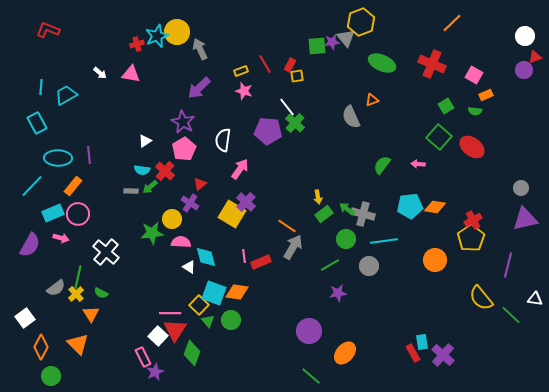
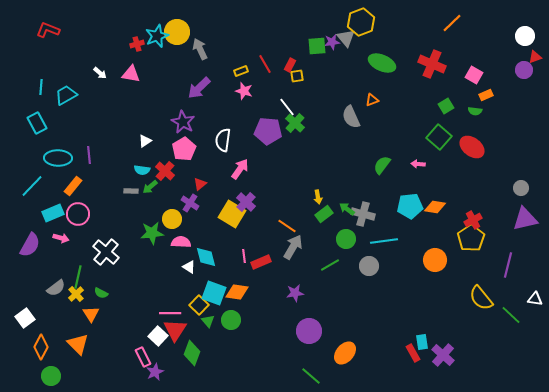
purple star at (338, 293): moved 43 px left
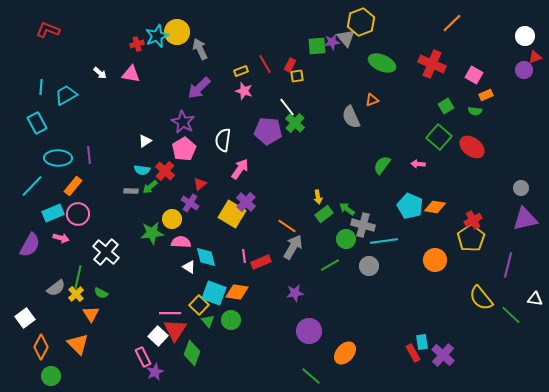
cyan pentagon at (410, 206): rotated 30 degrees clockwise
gray cross at (363, 214): moved 11 px down
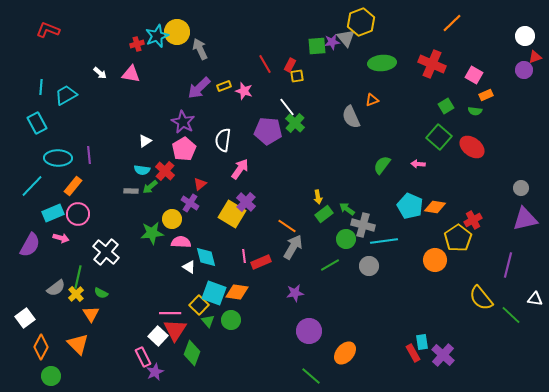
green ellipse at (382, 63): rotated 28 degrees counterclockwise
yellow rectangle at (241, 71): moved 17 px left, 15 px down
yellow pentagon at (471, 238): moved 13 px left
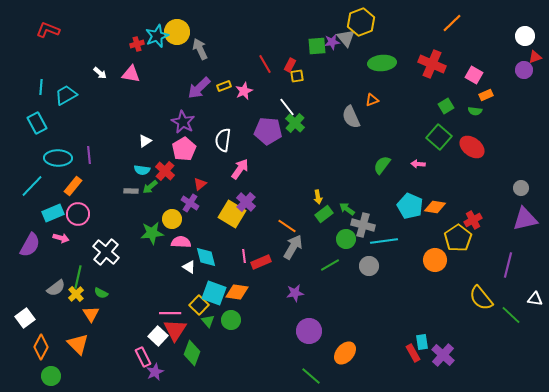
pink star at (244, 91): rotated 30 degrees clockwise
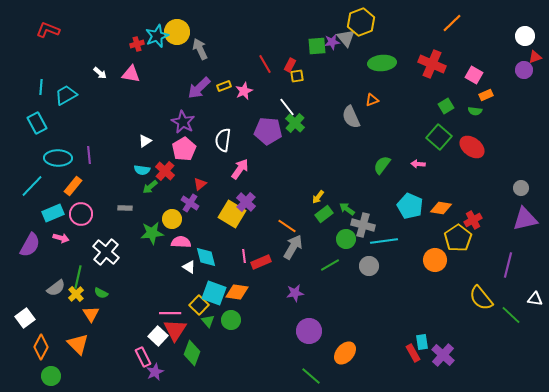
gray rectangle at (131, 191): moved 6 px left, 17 px down
yellow arrow at (318, 197): rotated 48 degrees clockwise
orange diamond at (435, 207): moved 6 px right, 1 px down
pink circle at (78, 214): moved 3 px right
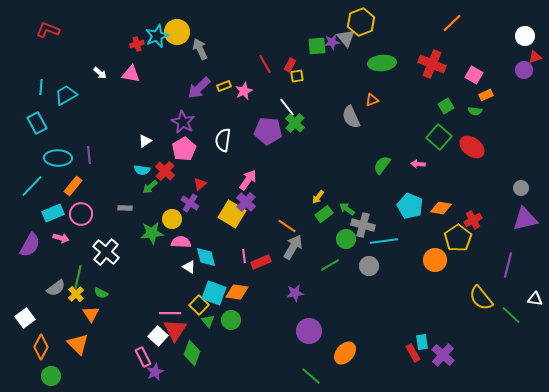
pink arrow at (240, 169): moved 8 px right, 11 px down
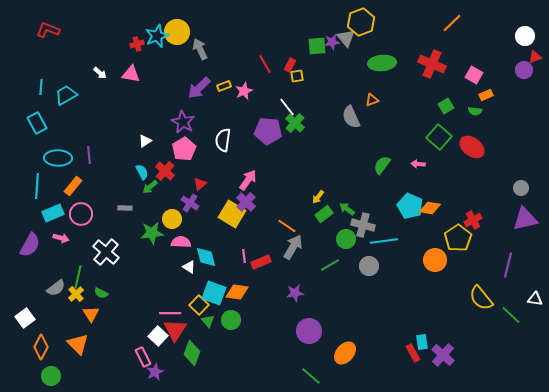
cyan semicircle at (142, 170): moved 2 px down; rotated 126 degrees counterclockwise
cyan line at (32, 186): moved 5 px right; rotated 40 degrees counterclockwise
orange diamond at (441, 208): moved 11 px left
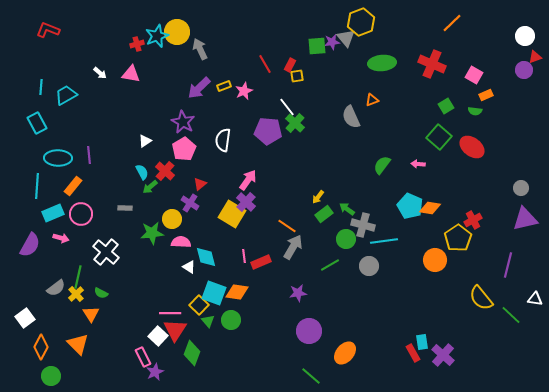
purple star at (295, 293): moved 3 px right
